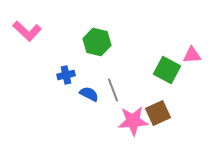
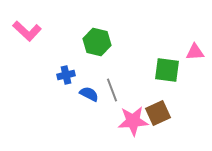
pink triangle: moved 3 px right, 3 px up
green square: rotated 20 degrees counterclockwise
gray line: moved 1 px left
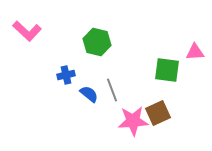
blue semicircle: rotated 12 degrees clockwise
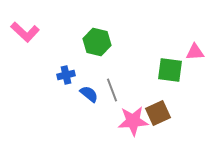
pink L-shape: moved 2 px left, 1 px down
green square: moved 3 px right
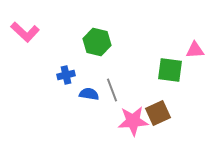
pink triangle: moved 2 px up
blue semicircle: rotated 30 degrees counterclockwise
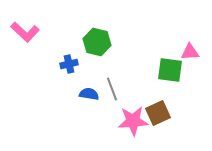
pink triangle: moved 5 px left, 2 px down
blue cross: moved 3 px right, 11 px up
gray line: moved 1 px up
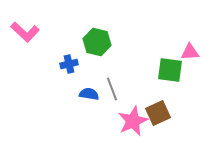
pink star: rotated 20 degrees counterclockwise
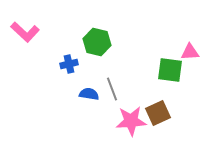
pink star: moved 2 px left; rotated 20 degrees clockwise
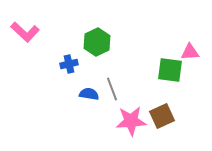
green hexagon: rotated 20 degrees clockwise
brown square: moved 4 px right, 3 px down
